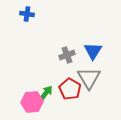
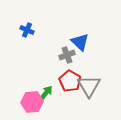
blue cross: moved 16 px down; rotated 16 degrees clockwise
blue triangle: moved 13 px left, 9 px up; rotated 18 degrees counterclockwise
gray triangle: moved 8 px down
red pentagon: moved 8 px up
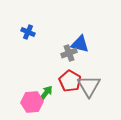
blue cross: moved 1 px right, 2 px down
blue triangle: moved 2 px down; rotated 30 degrees counterclockwise
gray cross: moved 2 px right, 2 px up
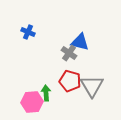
blue triangle: moved 2 px up
gray cross: rotated 35 degrees counterclockwise
red pentagon: rotated 15 degrees counterclockwise
gray triangle: moved 3 px right
green arrow: rotated 42 degrees counterclockwise
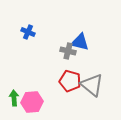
gray cross: moved 1 px left, 2 px up; rotated 21 degrees counterclockwise
gray triangle: moved 1 px up; rotated 20 degrees counterclockwise
green arrow: moved 32 px left, 5 px down
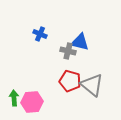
blue cross: moved 12 px right, 2 px down
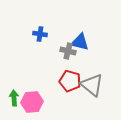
blue cross: rotated 16 degrees counterclockwise
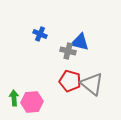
blue cross: rotated 16 degrees clockwise
gray triangle: moved 1 px up
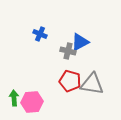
blue triangle: rotated 42 degrees counterclockwise
gray triangle: rotated 30 degrees counterclockwise
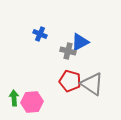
gray triangle: rotated 25 degrees clockwise
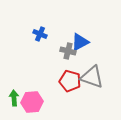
gray triangle: moved 7 px up; rotated 15 degrees counterclockwise
